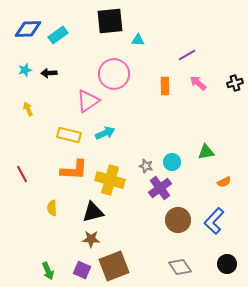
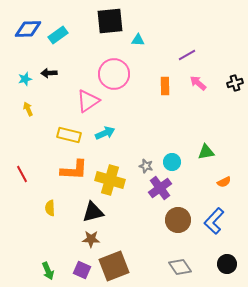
cyan star: moved 9 px down
yellow semicircle: moved 2 px left
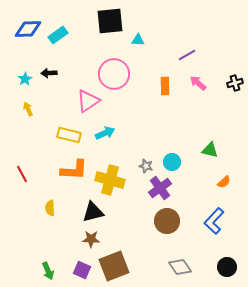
cyan star: rotated 16 degrees counterclockwise
green triangle: moved 4 px right, 2 px up; rotated 24 degrees clockwise
orange semicircle: rotated 16 degrees counterclockwise
brown circle: moved 11 px left, 1 px down
black circle: moved 3 px down
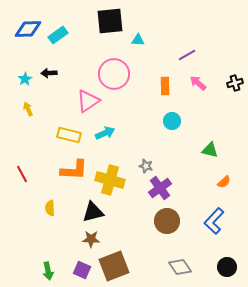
cyan circle: moved 41 px up
green arrow: rotated 12 degrees clockwise
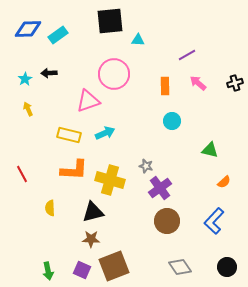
pink triangle: rotated 15 degrees clockwise
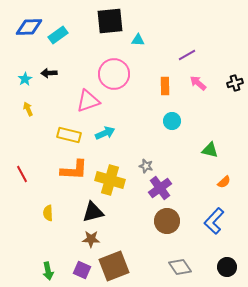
blue diamond: moved 1 px right, 2 px up
yellow semicircle: moved 2 px left, 5 px down
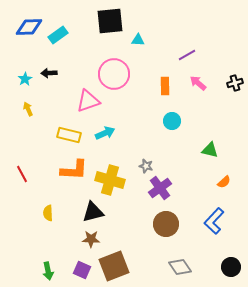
brown circle: moved 1 px left, 3 px down
black circle: moved 4 px right
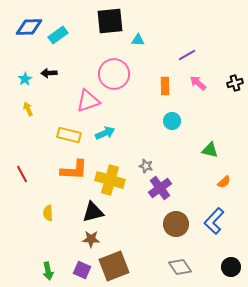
brown circle: moved 10 px right
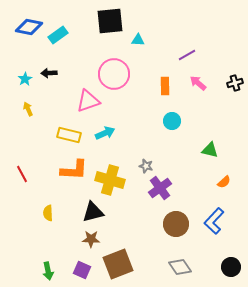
blue diamond: rotated 12 degrees clockwise
brown square: moved 4 px right, 2 px up
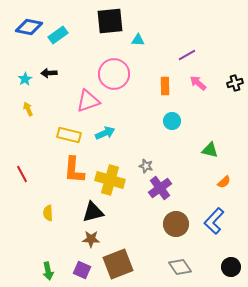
orange L-shape: rotated 92 degrees clockwise
